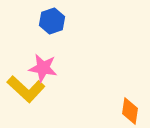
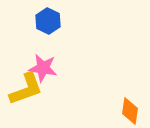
blue hexagon: moved 4 px left; rotated 15 degrees counterclockwise
yellow L-shape: rotated 63 degrees counterclockwise
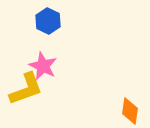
pink star: moved 2 px up; rotated 16 degrees clockwise
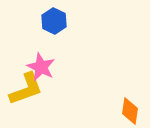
blue hexagon: moved 6 px right
pink star: moved 2 px left, 1 px down
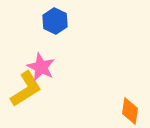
blue hexagon: moved 1 px right
yellow L-shape: rotated 12 degrees counterclockwise
